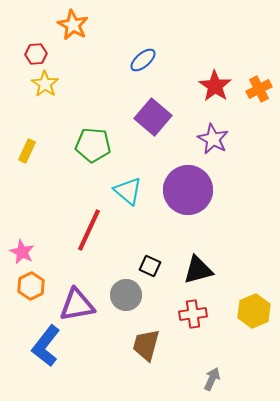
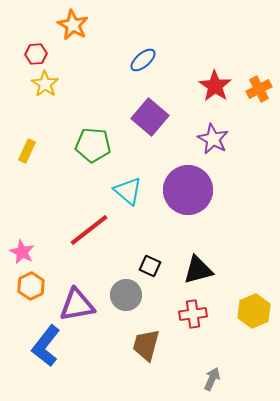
purple square: moved 3 px left
red line: rotated 27 degrees clockwise
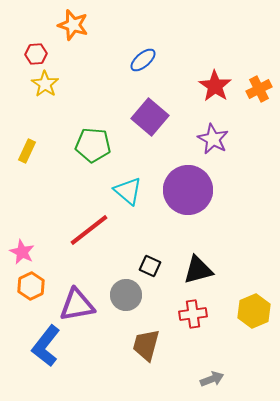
orange star: rotated 12 degrees counterclockwise
gray arrow: rotated 45 degrees clockwise
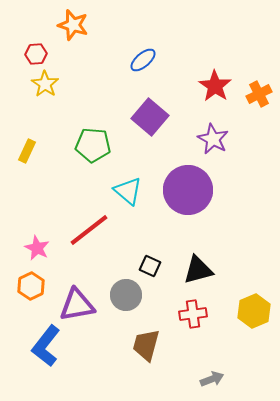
orange cross: moved 5 px down
pink star: moved 15 px right, 4 px up
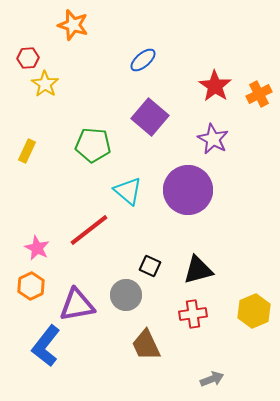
red hexagon: moved 8 px left, 4 px down
brown trapezoid: rotated 40 degrees counterclockwise
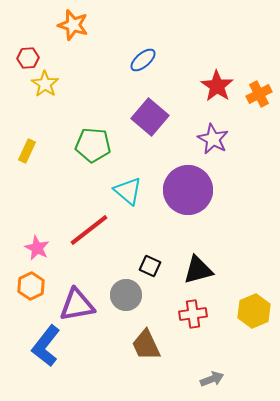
red star: moved 2 px right
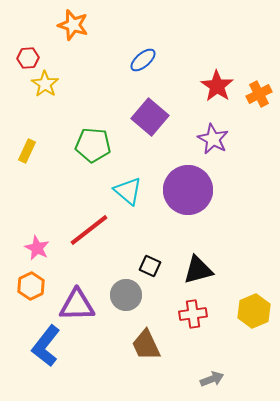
purple triangle: rotated 9 degrees clockwise
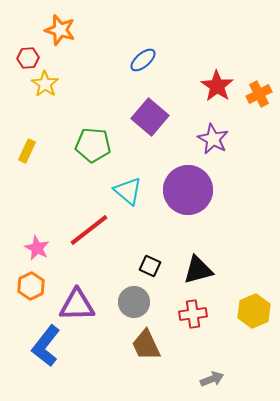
orange star: moved 13 px left, 5 px down
gray circle: moved 8 px right, 7 px down
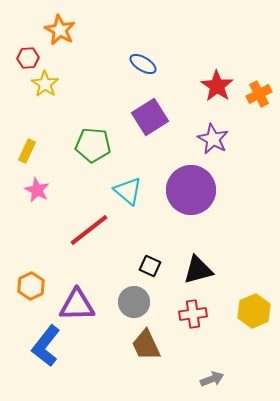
orange star: rotated 12 degrees clockwise
blue ellipse: moved 4 px down; rotated 72 degrees clockwise
purple square: rotated 18 degrees clockwise
purple circle: moved 3 px right
pink star: moved 58 px up
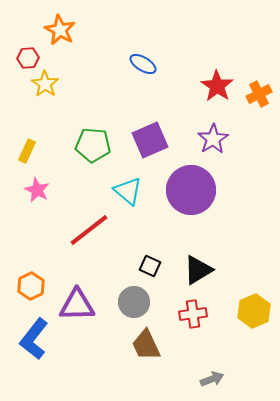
purple square: moved 23 px down; rotated 9 degrees clockwise
purple star: rotated 12 degrees clockwise
black triangle: rotated 16 degrees counterclockwise
blue L-shape: moved 12 px left, 7 px up
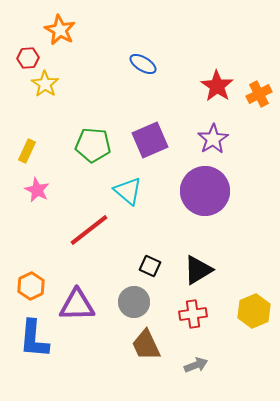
purple circle: moved 14 px right, 1 px down
blue L-shape: rotated 33 degrees counterclockwise
gray arrow: moved 16 px left, 14 px up
